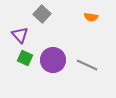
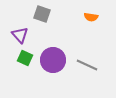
gray square: rotated 24 degrees counterclockwise
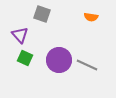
purple circle: moved 6 px right
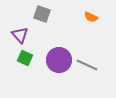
orange semicircle: rotated 16 degrees clockwise
